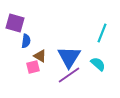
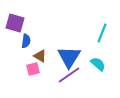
pink square: moved 2 px down
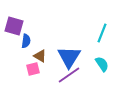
purple square: moved 1 px left, 3 px down
cyan semicircle: moved 4 px right; rotated 14 degrees clockwise
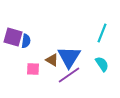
purple square: moved 1 px left, 11 px down
brown triangle: moved 12 px right, 4 px down
pink square: rotated 16 degrees clockwise
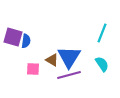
purple line: rotated 20 degrees clockwise
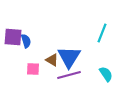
purple square: rotated 12 degrees counterclockwise
blue semicircle: rotated 24 degrees counterclockwise
cyan semicircle: moved 4 px right, 10 px down
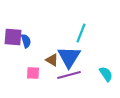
cyan line: moved 21 px left
pink square: moved 4 px down
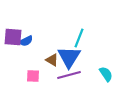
cyan line: moved 2 px left, 5 px down
blue semicircle: rotated 80 degrees clockwise
pink square: moved 3 px down
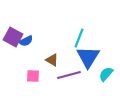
purple square: rotated 24 degrees clockwise
blue triangle: moved 19 px right
cyan semicircle: rotated 105 degrees counterclockwise
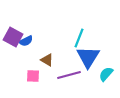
brown triangle: moved 5 px left
